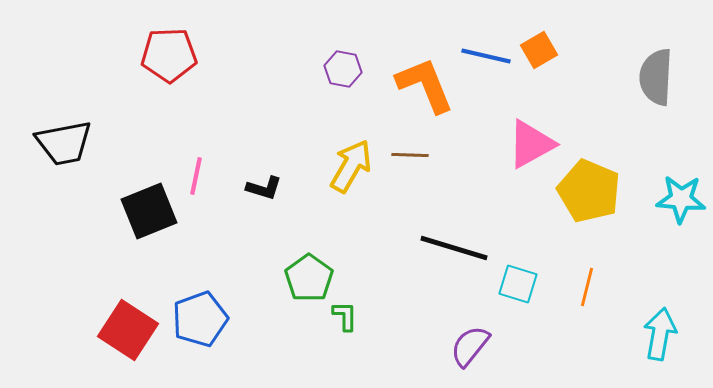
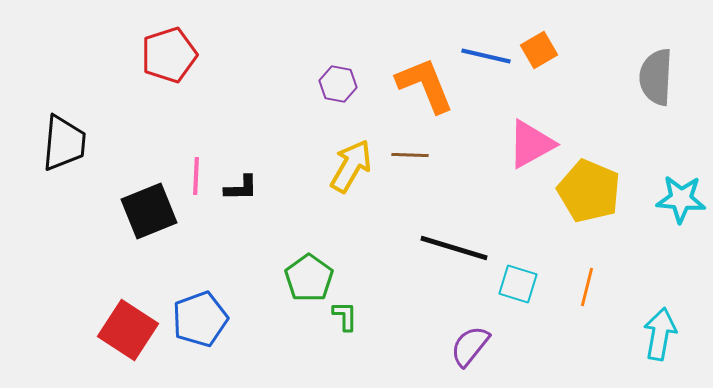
red pentagon: rotated 16 degrees counterclockwise
purple hexagon: moved 5 px left, 15 px down
black trapezoid: rotated 74 degrees counterclockwise
pink line: rotated 9 degrees counterclockwise
black L-shape: moved 23 px left; rotated 18 degrees counterclockwise
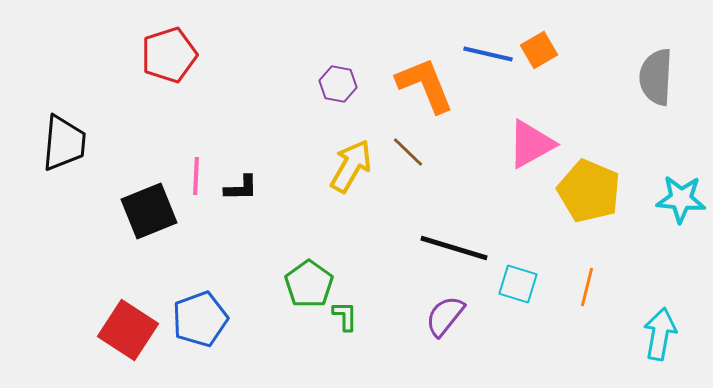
blue line: moved 2 px right, 2 px up
brown line: moved 2 px left, 3 px up; rotated 42 degrees clockwise
green pentagon: moved 6 px down
purple semicircle: moved 25 px left, 30 px up
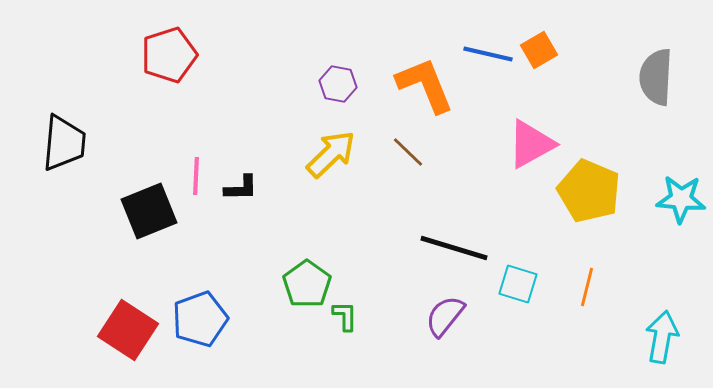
yellow arrow: moved 20 px left, 12 px up; rotated 16 degrees clockwise
green pentagon: moved 2 px left
cyan arrow: moved 2 px right, 3 px down
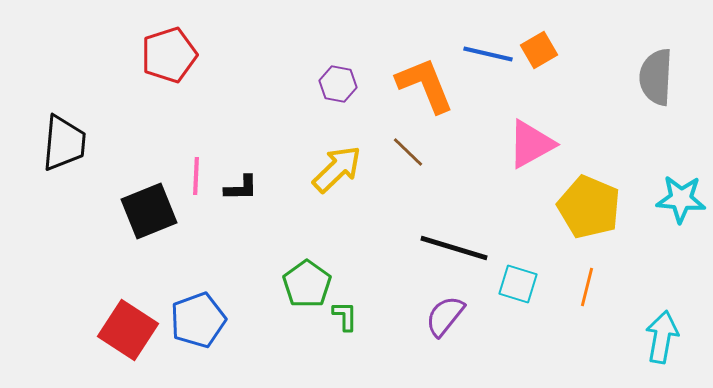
yellow arrow: moved 6 px right, 15 px down
yellow pentagon: moved 16 px down
blue pentagon: moved 2 px left, 1 px down
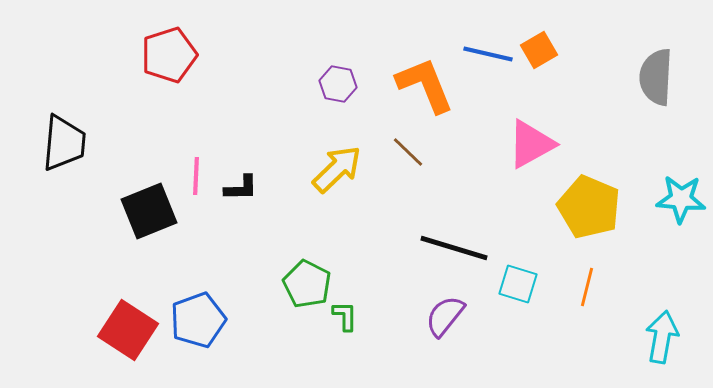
green pentagon: rotated 9 degrees counterclockwise
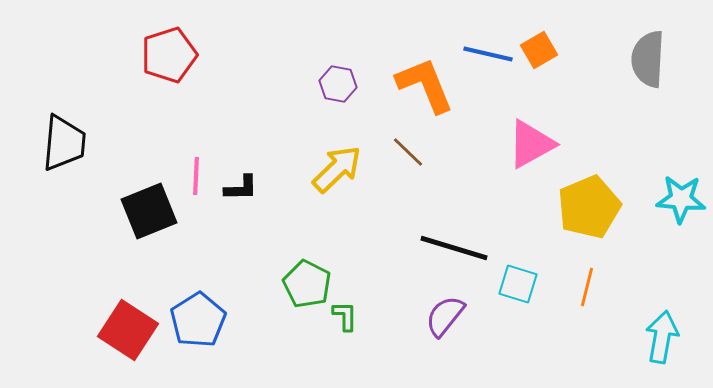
gray semicircle: moved 8 px left, 18 px up
yellow pentagon: rotated 26 degrees clockwise
blue pentagon: rotated 12 degrees counterclockwise
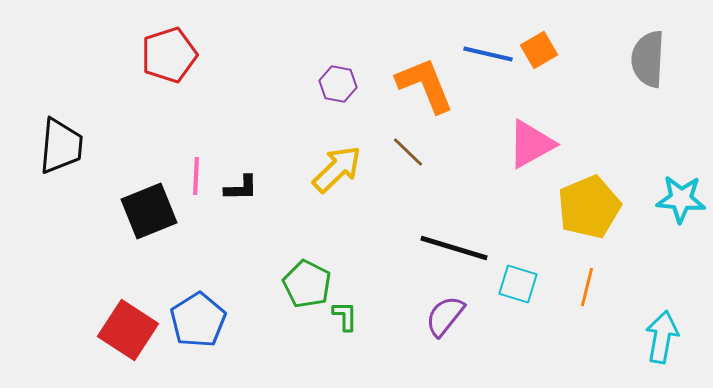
black trapezoid: moved 3 px left, 3 px down
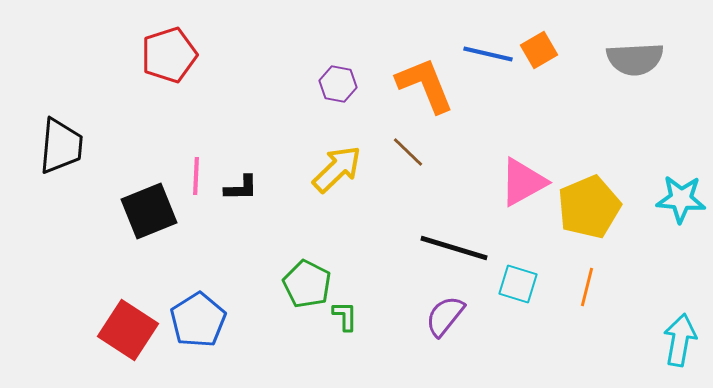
gray semicircle: moved 13 px left; rotated 96 degrees counterclockwise
pink triangle: moved 8 px left, 38 px down
cyan arrow: moved 18 px right, 3 px down
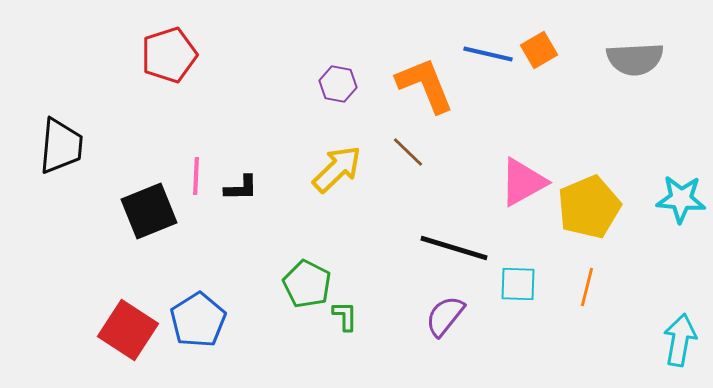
cyan square: rotated 15 degrees counterclockwise
